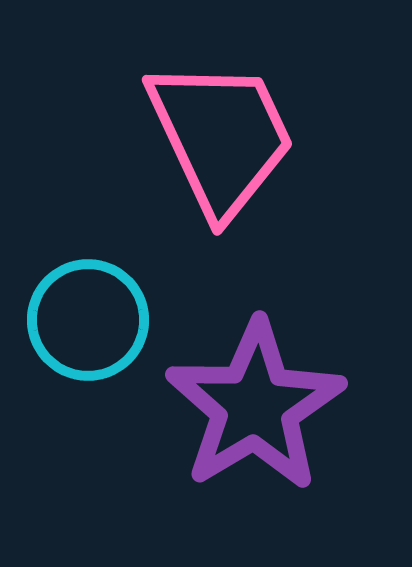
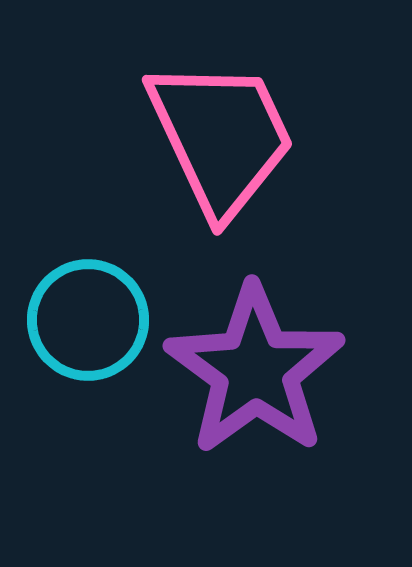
purple star: moved 36 px up; rotated 5 degrees counterclockwise
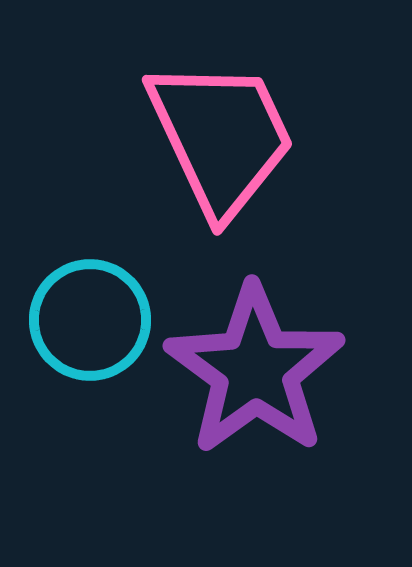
cyan circle: moved 2 px right
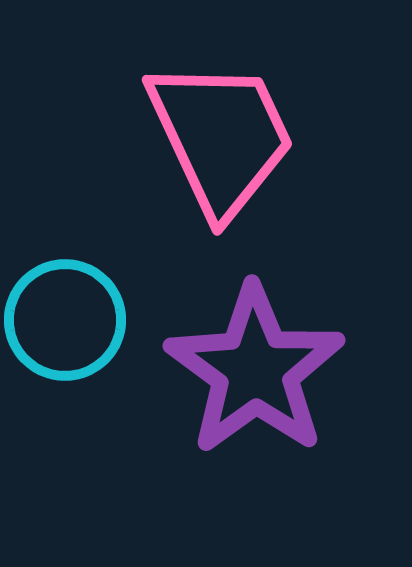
cyan circle: moved 25 px left
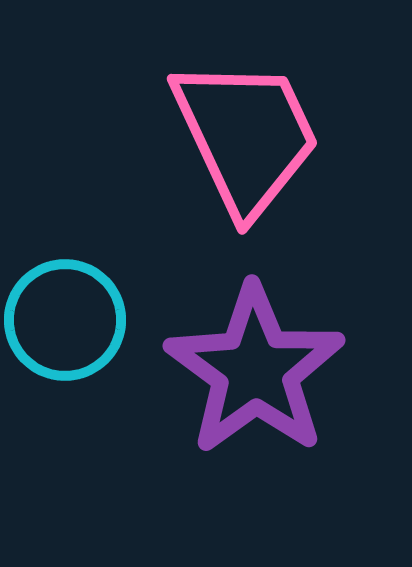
pink trapezoid: moved 25 px right, 1 px up
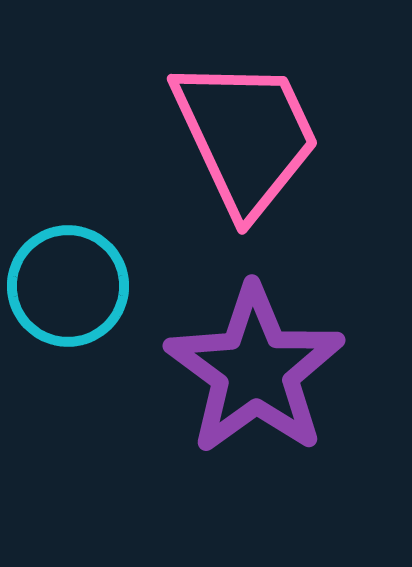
cyan circle: moved 3 px right, 34 px up
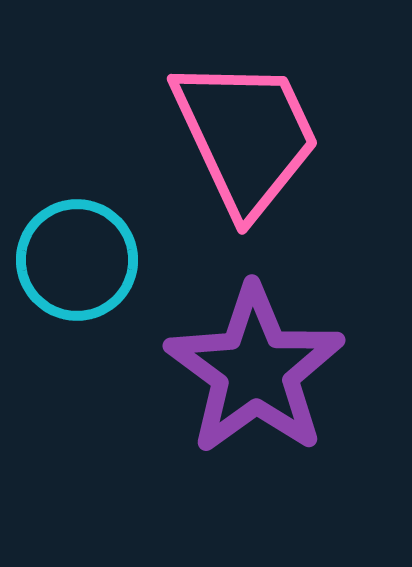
cyan circle: moved 9 px right, 26 px up
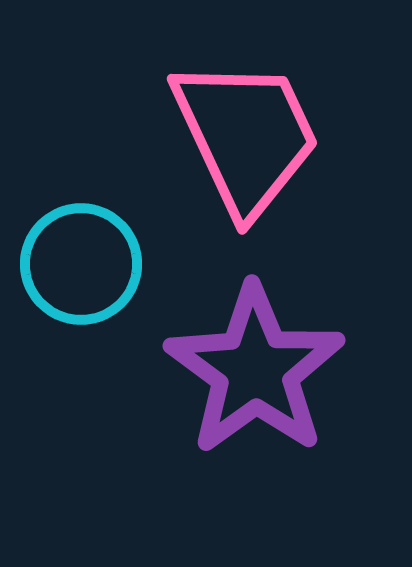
cyan circle: moved 4 px right, 4 px down
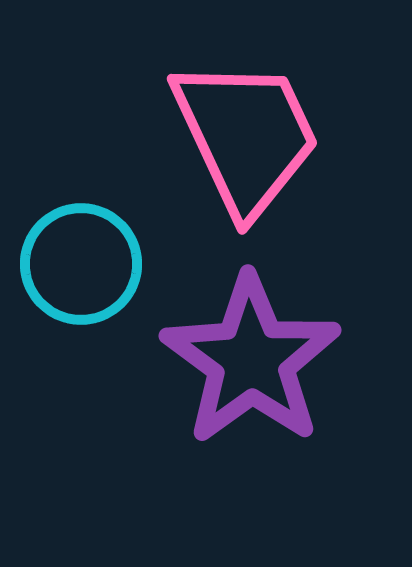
purple star: moved 4 px left, 10 px up
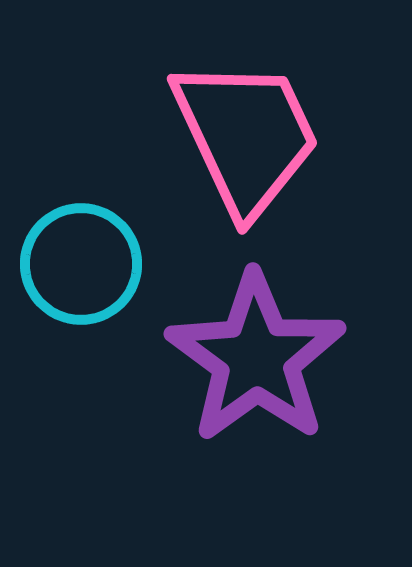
purple star: moved 5 px right, 2 px up
